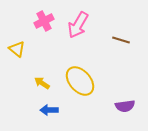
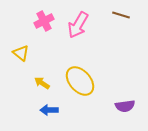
brown line: moved 25 px up
yellow triangle: moved 4 px right, 4 px down
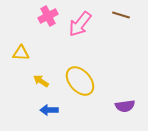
pink cross: moved 4 px right, 5 px up
pink arrow: moved 2 px right, 1 px up; rotated 8 degrees clockwise
yellow triangle: rotated 36 degrees counterclockwise
yellow arrow: moved 1 px left, 2 px up
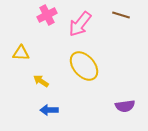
pink cross: moved 1 px left, 1 px up
yellow ellipse: moved 4 px right, 15 px up
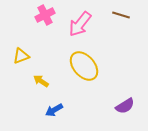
pink cross: moved 2 px left
yellow triangle: moved 3 px down; rotated 24 degrees counterclockwise
purple semicircle: rotated 24 degrees counterclockwise
blue arrow: moved 5 px right; rotated 30 degrees counterclockwise
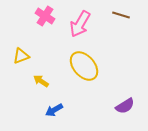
pink cross: moved 1 px down; rotated 30 degrees counterclockwise
pink arrow: rotated 8 degrees counterclockwise
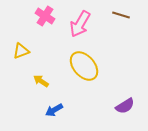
yellow triangle: moved 5 px up
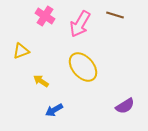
brown line: moved 6 px left
yellow ellipse: moved 1 px left, 1 px down
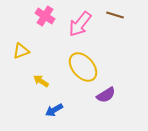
pink arrow: rotated 8 degrees clockwise
purple semicircle: moved 19 px left, 11 px up
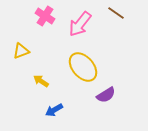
brown line: moved 1 px right, 2 px up; rotated 18 degrees clockwise
